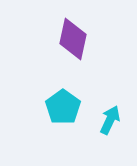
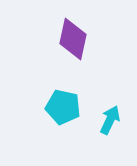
cyan pentagon: rotated 24 degrees counterclockwise
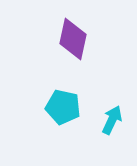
cyan arrow: moved 2 px right
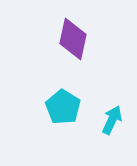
cyan pentagon: rotated 20 degrees clockwise
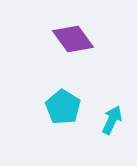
purple diamond: rotated 48 degrees counterclockwise
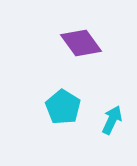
purple diamond: moved 8 px right, 4 px down
